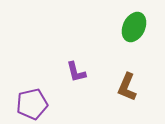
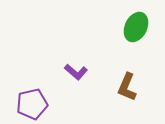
green ellipse: moved 2 px right
purple L-shape: rotated 35 degrees counterclockwise
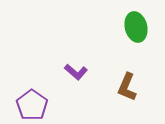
green ellipse: rotated 40 degrees counterclockwise
purple pentagon: moved 1 px down; rotated 24 degrees counterclockwise
